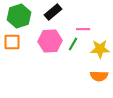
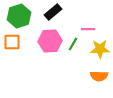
pink line: moved 5 px right
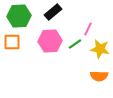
green hexagon: rotated 15 degrees clockwise
pink line: rotated 64 degrees counterclockwise
green line: moved 2 px right; rotated 24 degrees clockwise
yellow star: rotated 12 degrees clockwise
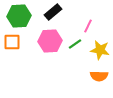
pink line: moved 3 px up
yellow star: moved 1 px down
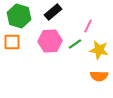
green hexagon: rotated 20 degrees clockwise
yellow star: moved 1 px left
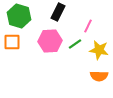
black rectangle: moved 5 px right; rotated 24 degrees counterclockwise
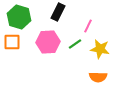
green hexagon: moved 1 px down
pink hexagon: moved 2 px left, 1 px down
yellow star: moved 1 px right, 1 px up
orange semicircle: moved 1 px left, 1 px down
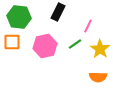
green hexagon: rotated 10 degrees counterclockwise
pink hexagon: moved 3 px left, 4 px down; rotated 10 degrees counterclockwise
yellow star: rotated 24 degrees clockwise
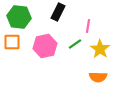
pink line: rotated 16 degrees counterclockwise
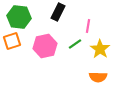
orange square: moved 1 px up; rotated 18 degrees counterclockwise
